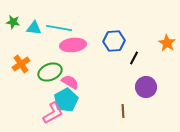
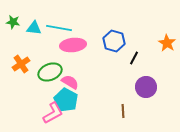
blue hexagon: rotated 20 degrees clockwise
cyan pentagon: rotated 15 degrees counterclockwise
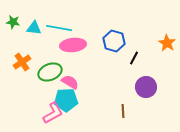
orange cross: moved 1 px right, 2 px up
cyan pentagon: rotated 30 degrees counterclockwise
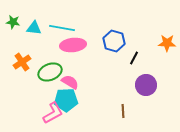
cyan line: moved 3 px right
orange star: rotated 30 degrees counterclockwise
purple circle: moved 2 px up
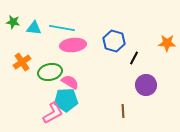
green ellipse: rotated 10 degrees clockwise
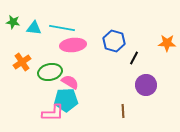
pink L-shape: rotated 30 degrees clockwise
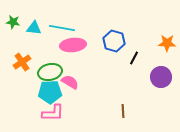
purple circle: moved 15 px right, 8 px up
cyan pentagon: moved 16 px left, 8 px up
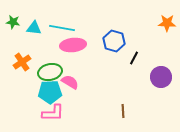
orange star: moved 20 px up
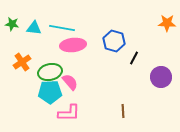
green star: moved 1 px left, 2 px down
pink semicircle: rotated 18 degrees clockwise
pink L-shape: moved 16 px right
